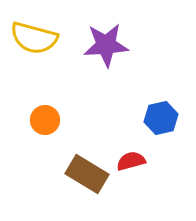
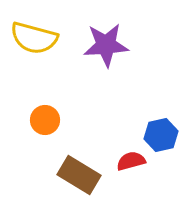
blue hexagon: moved 17 px down
brown rectangle: moved 8 px left, 1 px down
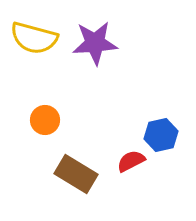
purple star: moved 11 px left, 2 px up
red semicircle: rotated 12 degrees counterclockwise
brown rectangle: moved 3 px left, 1 px up
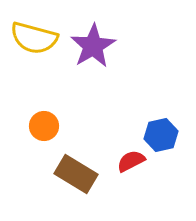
purple star: moved 2 px left, 3 px down; rotated 27 degrees counterclockwise
orange circle: moved 1 px left, 6 px down
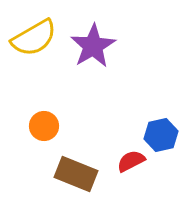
yellow semicircle: rotated 45 degrees counterclockwise
brown rectangle: rotated 9 degrees counterclockwise
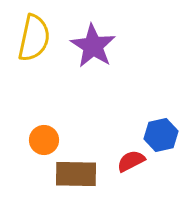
yellow semicircle: rotated 48 degrees counterclockwise
purple star: rotated 9 degrees counterclockwise
orange circle: moved 14 px down
brown rectangle: rotated 21 degrees counterclockwise
